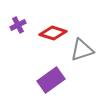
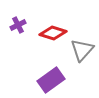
gray triangle: rotated 30 degrees counterclockwise
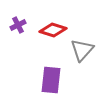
red diamond: moved 3 px up
purple rectangle: rotated 48 degrees counterclockwise
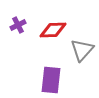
red diamond: rotated 20 degrees counterclockwise
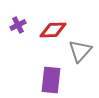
gray triangle: moved 2 px left, 1 px down
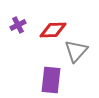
gray triangle: moved 4 px left
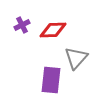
purple cross: moved 4 px right
gray triangle: moved 7 px down
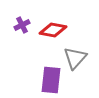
red diamond: rotated 12 degrees clockwise
gray triangle: moved 1 px left
